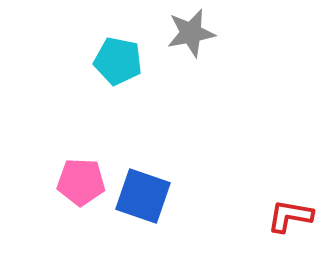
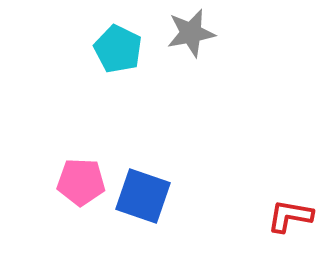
cyan pentagon: moved 12 px up; rotated 15 degrees clockwise
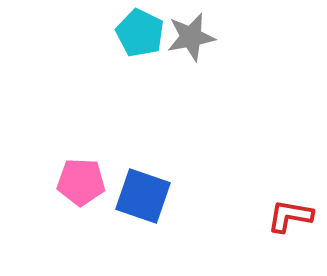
gray star: moved 4 px down
cyan pentagon: moved 22 px right, 16 px up
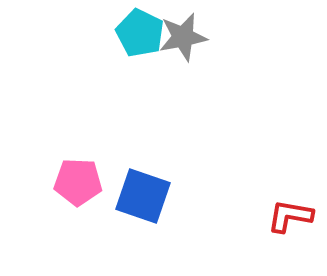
gray star: moved 8 px left
pink pentagon: moved 3 px left
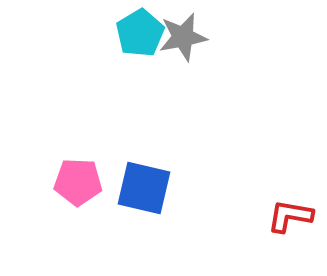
cyan pentagon: rotated 15 degrees clockwise
blue square: moved 1 px right, 8 px up; rotated 6 degrees counterclockwise
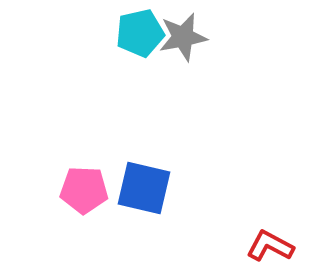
cyan pentagon: rotated 18 degrees clockwise
pink pentagon: moved 6 px right, 8 px down
red L-shape: moved 20 px left, 30 px down; rotated 18 degrees clockwise
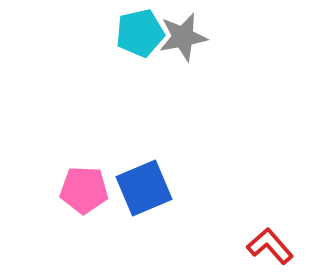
blue square: rotated 36 degrees counterclockwise
red L-shape: rotated 21 degrees clockwise
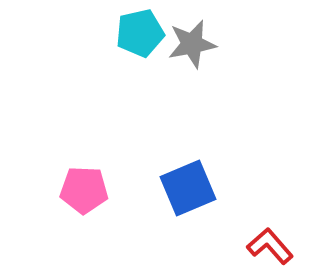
gray star: moved 9 px right, 7 px down
blue square: moved 44 px right
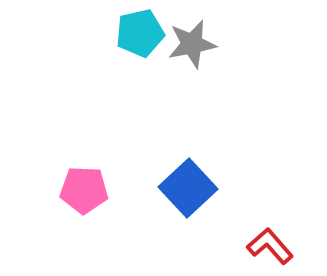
blue square: rotated 20 degrees counterclockwise
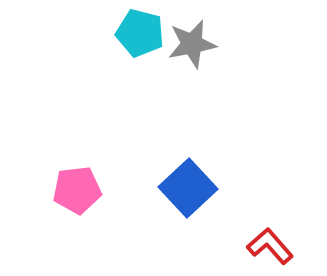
cyan pentagon: rotated 27 degrees clockwise
pink pentagon: moved 7 px left; rotated 9 degrees counterclockwise
